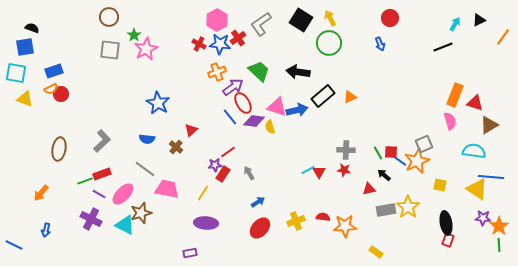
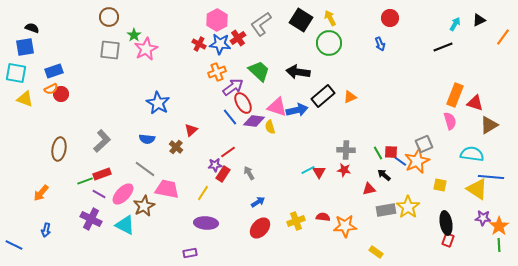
cyan semicircle at (474, 151): moved 2 px left, 3 px down
brown star at (141, 213): moved 3 px right, 7 px up; rotated 10 degrees counterclockwise
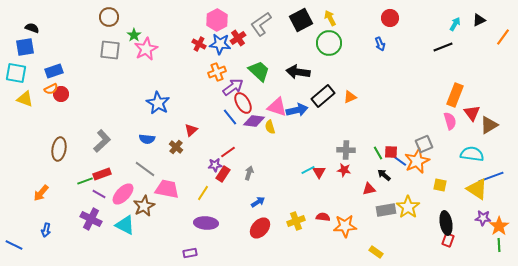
black square at (301, 20): rotated 30 degrees clockwise
red triangle at (475, 103): moved 3 px left, 10 px down; rotated 36 degrees clockwise
gray arrow at (249, 173): rotated 48 degrees clockwise
blue line at (491, 177): rotated 25 degrees counterclockwise
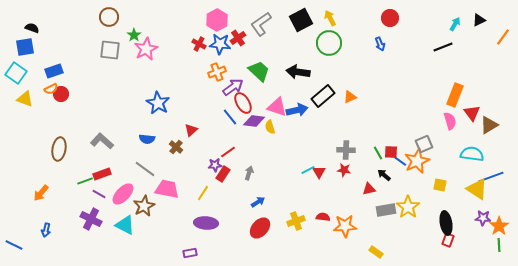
cyan square at (16, 73): rotated 25 degrees clockwise
gray L-shape at (102, 141): rotated 95 degrees counterclockwise
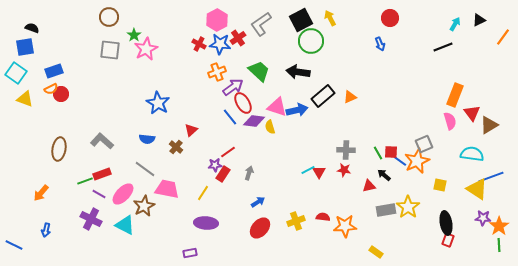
green circle at (329, 43): moved 18 px left, 2 px up
red triangle at (369, 189): moved 3 px up
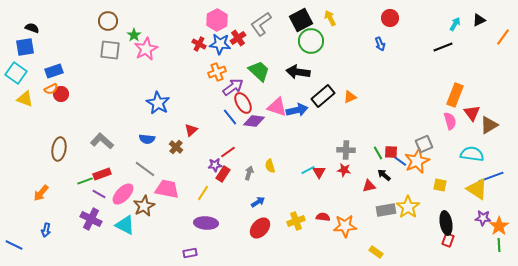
brown circle at (109, 17): moved 1 px left, 4 px down
yellow semicircle at (270, 127): moved 39 px down
